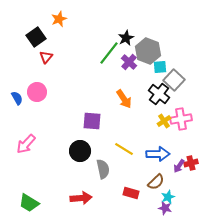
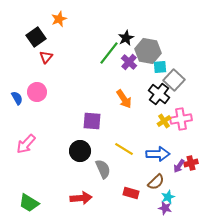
gray hexagon: rotated 10 degrees counterclockwise
gray semicircle: rotated 12 degrees counterclockwise
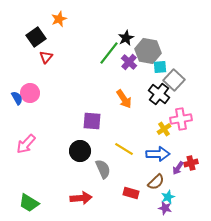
pink circle: moved 7 px left, 1 px down
yellow cross: moved 8 px down
purple arrow: moved 1 px left, 2 px down
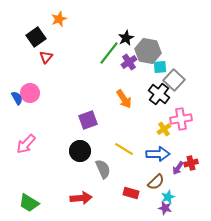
purple cross: rotated 14 degrees clockwise
purple square: moved 4 px left, 1 px up; rotated 24 degrees counterclockwise
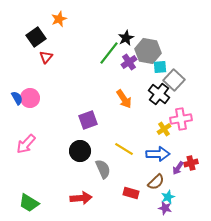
pink circle: moved 5 px down
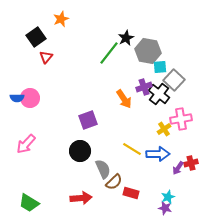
orange star: moved 2 px right
purple cross: moved 15 px right, 25 px down; rotated 14 degrees clockwise
blue semicircle: rotated 120 degrees clockwise
yellow line: moved 8 px right
brown semicircle: moved 42 px left
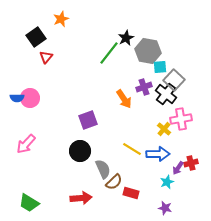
black cross: moved 7 px right
yellow cross: rotated 16 degrees counterclockwise
cyan star: moved 1 px left, 15 px up
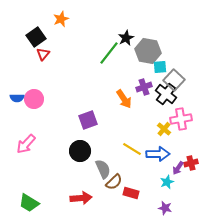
red triangle: moved 3 px left, 3 px up
pink circle: moved 4 px right, 1 px down
